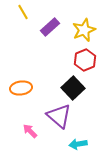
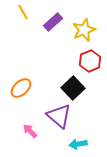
purple rectangle: moved 3 px right, 5 px up
red hexagon: moved 5 px right, 1 px down
orange ellipse: rotated 35 degrees counterclockwise
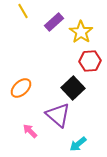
yellow line: moved 1 px up
purple rectangle: moved 1 px right
yellow star: moved 3 px left, 2 px down; rotated 15 degrees counterclockwise
red hexagon: rotated 20 degrees clockwise
purple triangle: moved 1 px left, 1 px up
cyan arrow: rotated 30 degrees counterclockwise
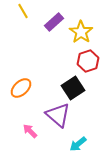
red hexagon: moved 2 px left; rotated 15 degrees counterclockwise
black square: rotated 10 degrees clockwise
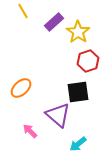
yellow star: moved 3 px left
black square: moved 5 px right, 4 px down; rotated 25 degrees clockwise
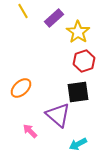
purple rectangle: moved 4 px up
red hexagon: moved 4 px left
cyan arrow: rotated 12 degrees clockwise
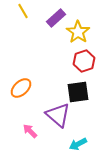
purple rectangle: moved 2 px right
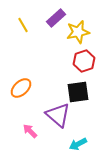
yellow line: moved 14 px down
yellow star: rotated 25 degrees clockwise
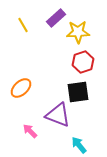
yellow star: rotated 10 degrees clockwise
red hexagon: moved 1 px left, 1 px down
purple triangle: rotated 20 degrees counterclockwise
cyan arrow: moved 1 px right, 1 px down; rotated 78 degrees clockwise
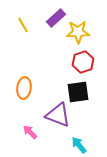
orange ellipse: moved 3 px right; rotated 40 degrees counterclockwise
pink arrow: moved 1 px down
